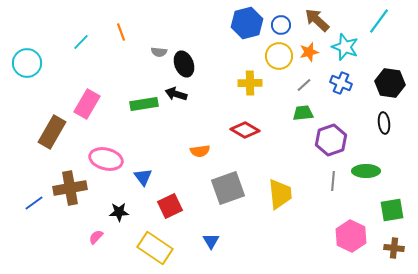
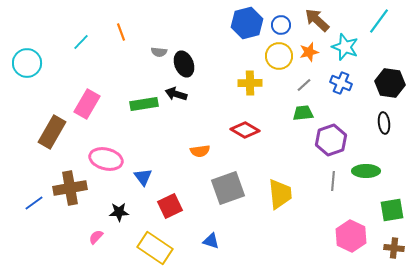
blue triangle at (211, 241): rotated 42 degrees counterclockwise
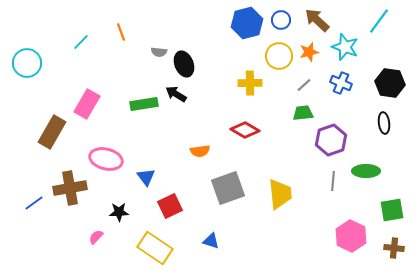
blue circle at (281, 25): moved 5 px up
black arrow at (176, 94): rotated 15 degrees clockwise
blue triangle at (143, 177): moved 3 px right
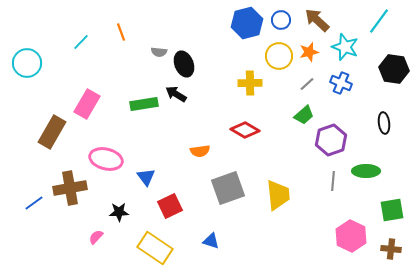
black hexagon at (390, 83): moved 4 px right, 14 px up
gray line at (304, 85): moved 3 px right, 1 px up
green trapezoid at (303, 113): moved 1 px right, 2 px down; rotated 145 degrees clockwise
yellow trapezoid at (280, 194): moved 2 px left, 1 px down
brown cross at (394, 248): moved 3 px left, 1 px down
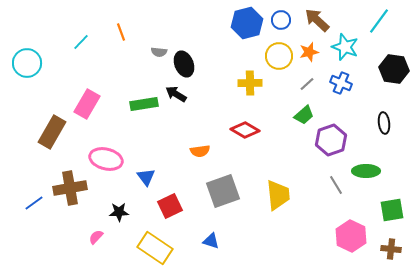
gray line at (333, 181): moved 3 px right, 4 px down; rotated 36 degrees counterclockwise
gray square at (228, 188): moved 5 px left, 3 px down
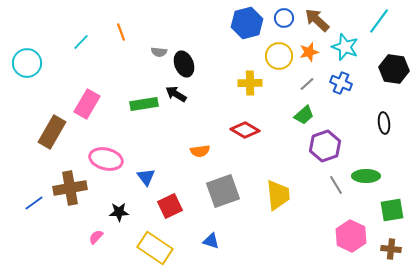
blue circle at (281, 20): moved 3 px right, 2 px up
purple hexagon at (331, 140): moved 6 px left, 6 px down
green ellipse at (366, 171): moved 5 px down
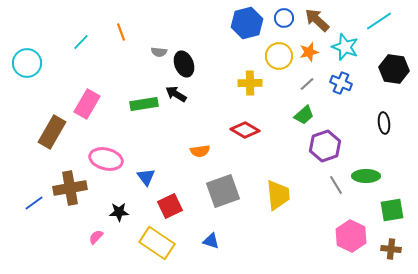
cyan line at (379, 21): rotated 20 degrees clockwise
yellow rectangle at (155, 248): moved 2 px right, 5 px up
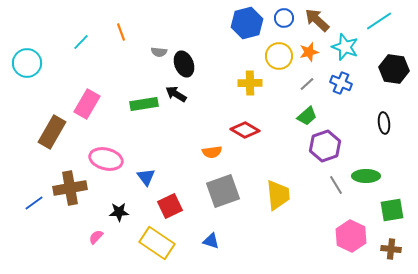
green trapezoid at (304, 115): moved 3 px right, 1 px down
orange semicircle at (200, 151): moved 12 px right, 1 px down
